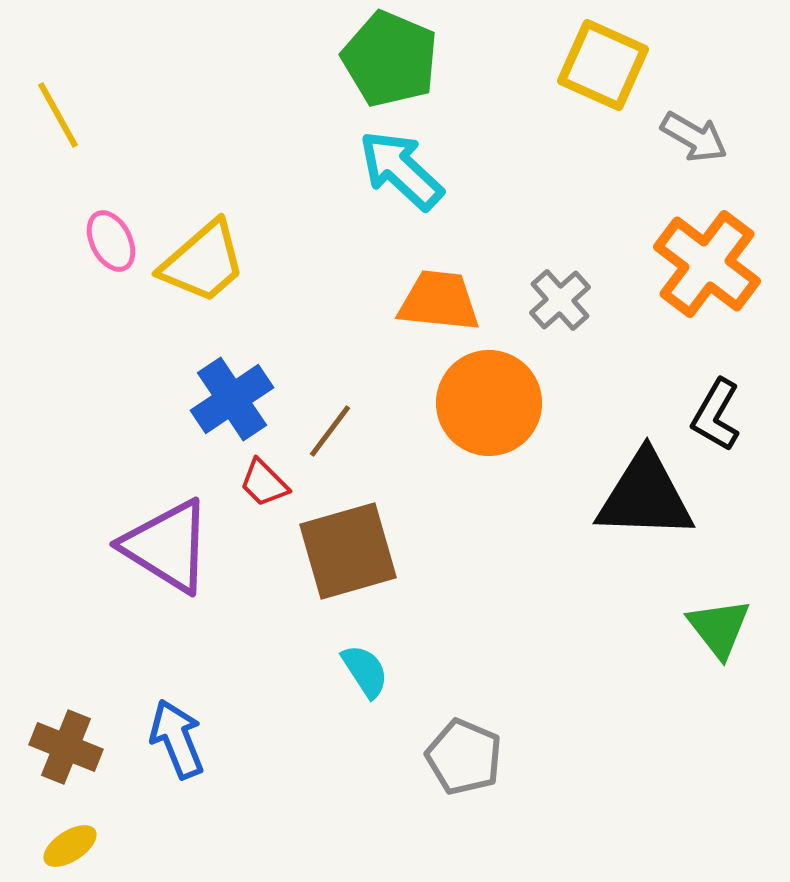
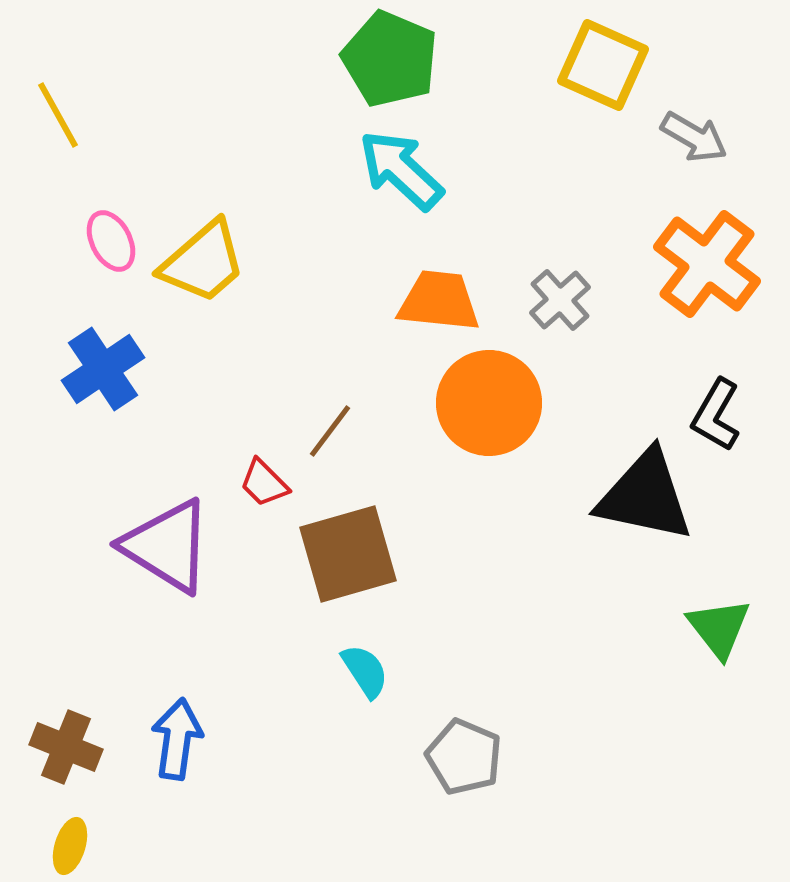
blue cross: moved 129 px left, 30 px up
black triangle: rotated 10 degrees clockwise
brown square: moved 3 px down
blue arrow: rotated 30 degrees clockwise
yellow ellipse: rotated 40 degrees counterclockwise
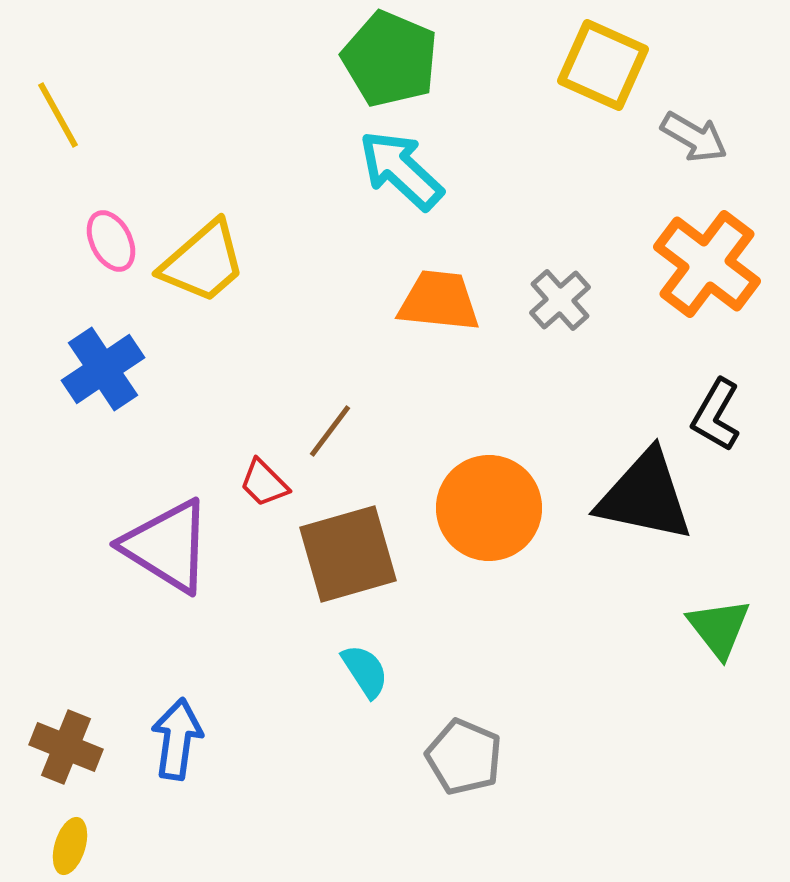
orange circle: moved 105 px down
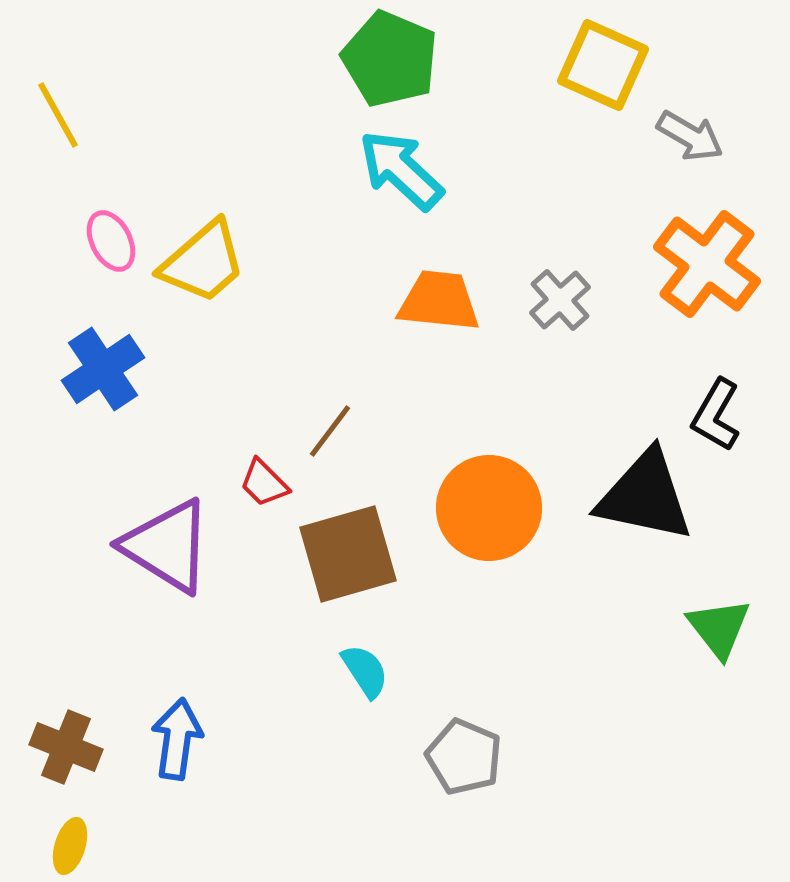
gray arrow: moved 4 px left, 1 px up
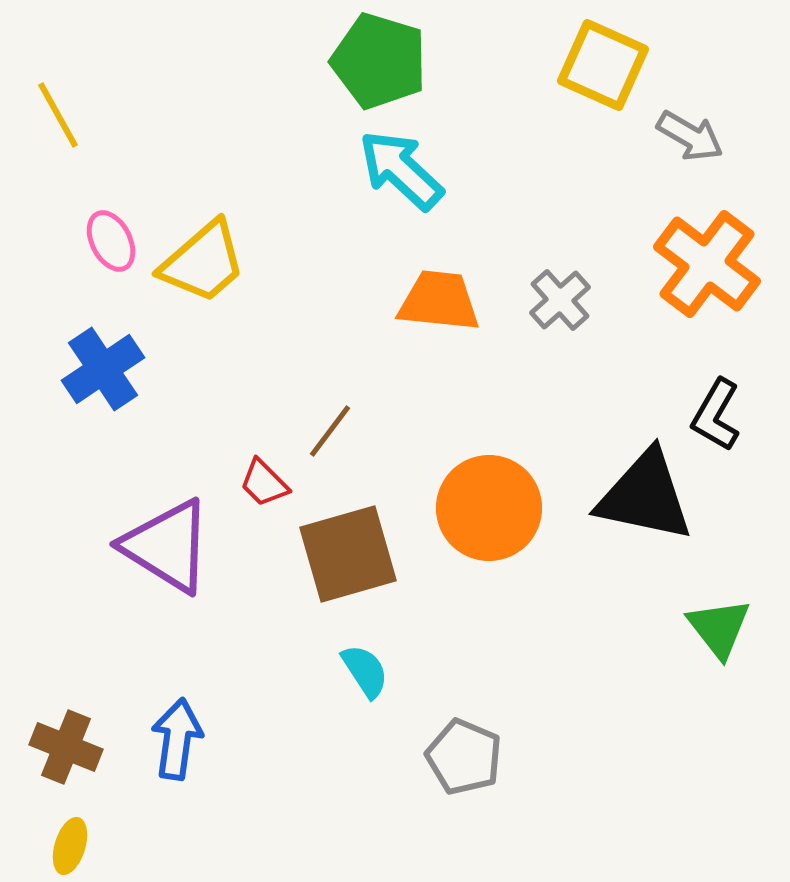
green pentagon: moved 11 px left, 2 px down; rotated 6 degrees counterclockwise
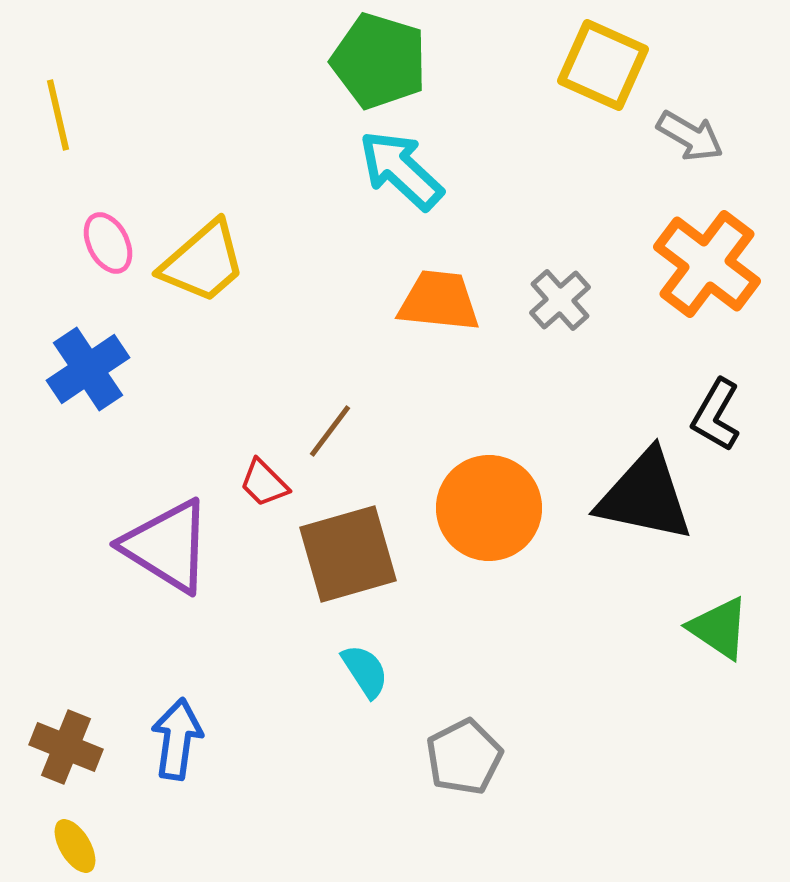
yellow line: rotated 16 degrees clockwise
pink ellipse: moved 3 px left, 2 px down
blue cross: moved 15 px left
green triangle: rotated 18 degrees counterclockwise
gray pentagon: rotated 22 degrees clockwise
yellow ellipse: moved 5 px right; rotated 48 degrees counterclockwise
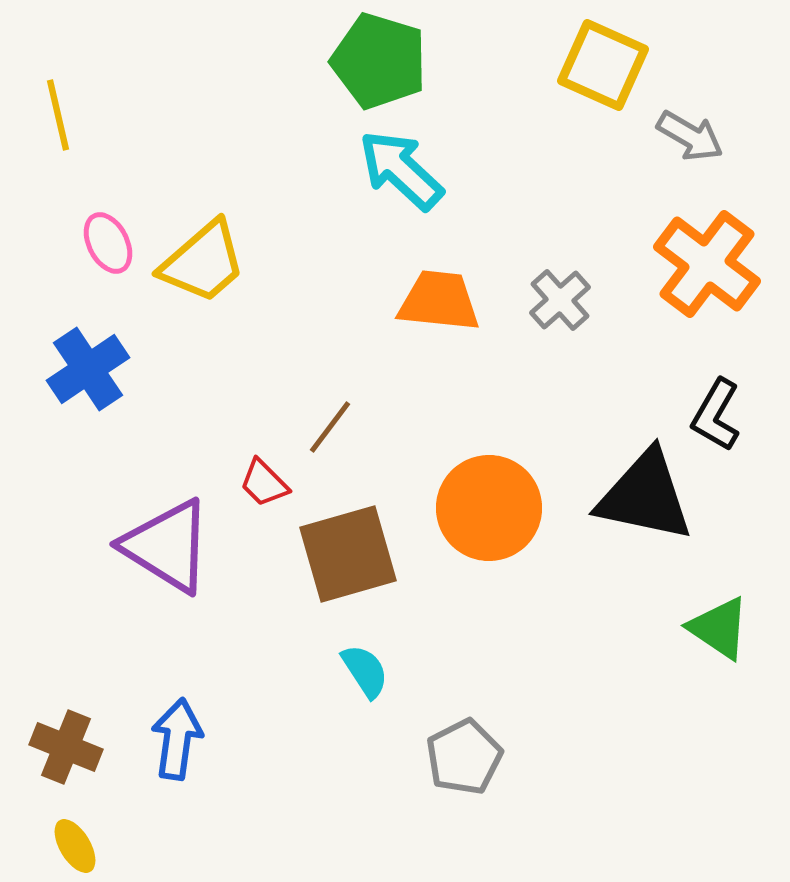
brown line: moved 4 px up
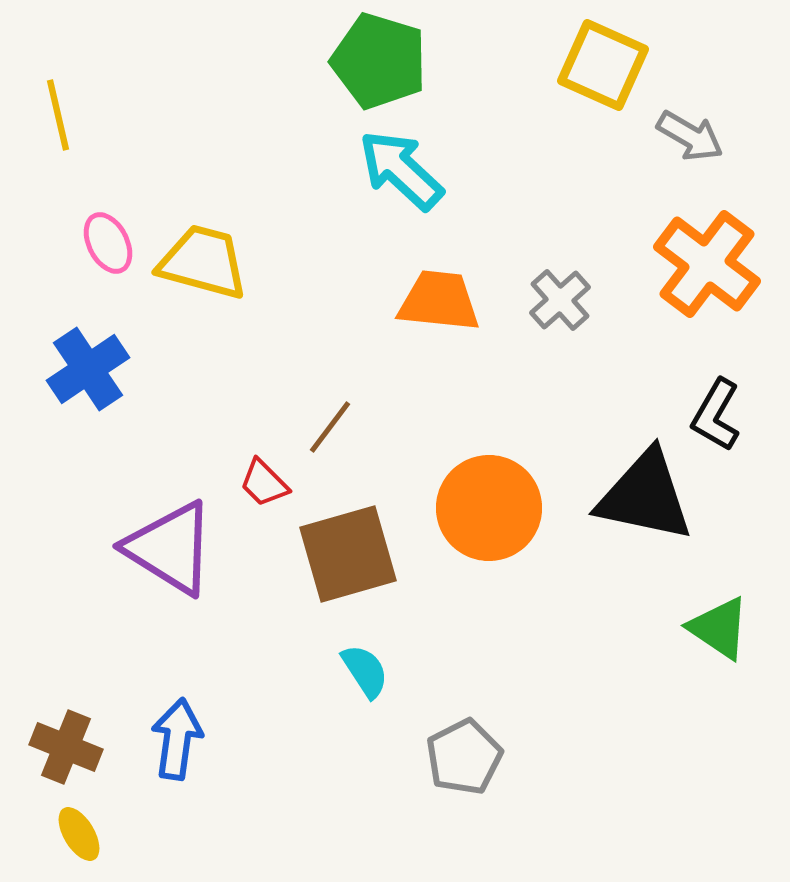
yellow trapezoid: rotated 124 degrees counterclockwise
purple triangle: moved 3 px right, 2 px down
yellow ellipse: moved 4 px right, 12 px up
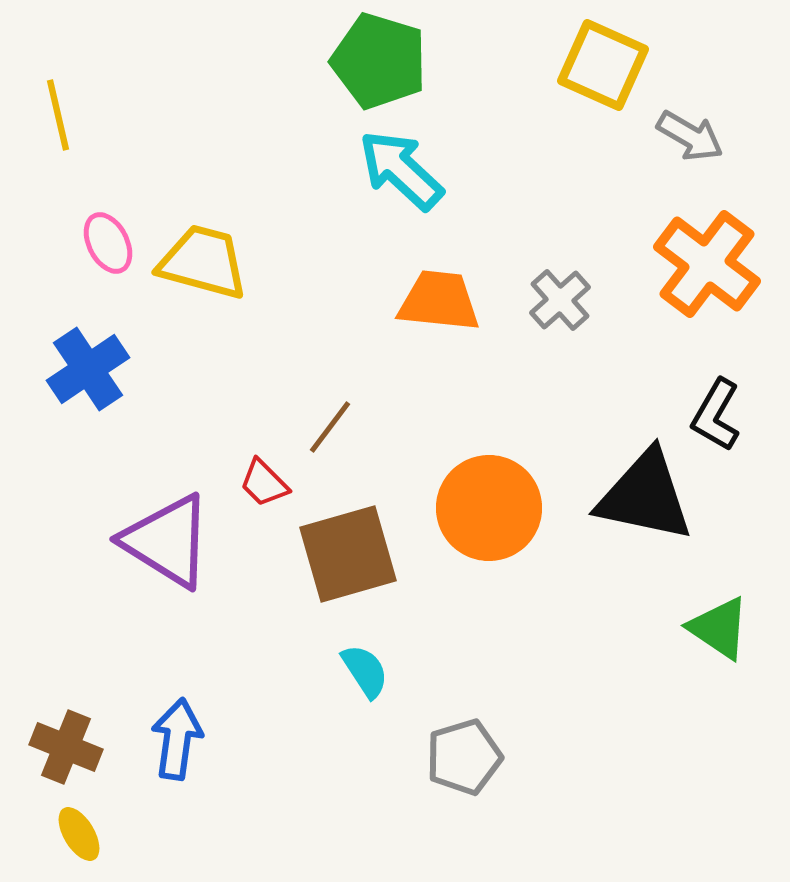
purple triangle: moved 3 px left, 7 px up
gray pentagon: rotated 10 degrees clockwise
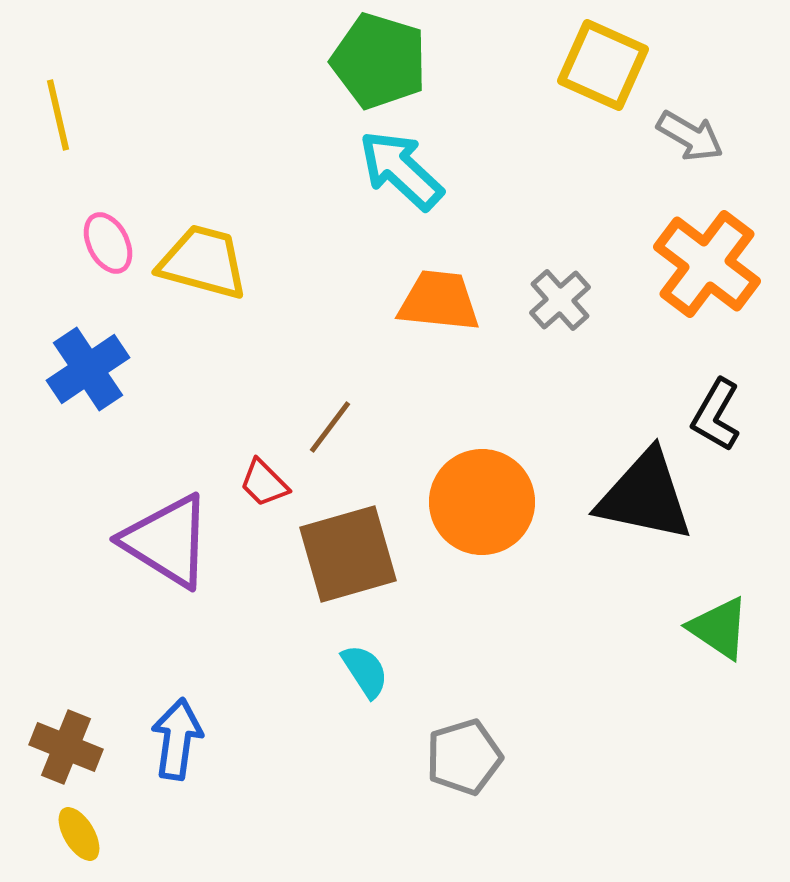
orange circle: moved 7 px left, 6 px up
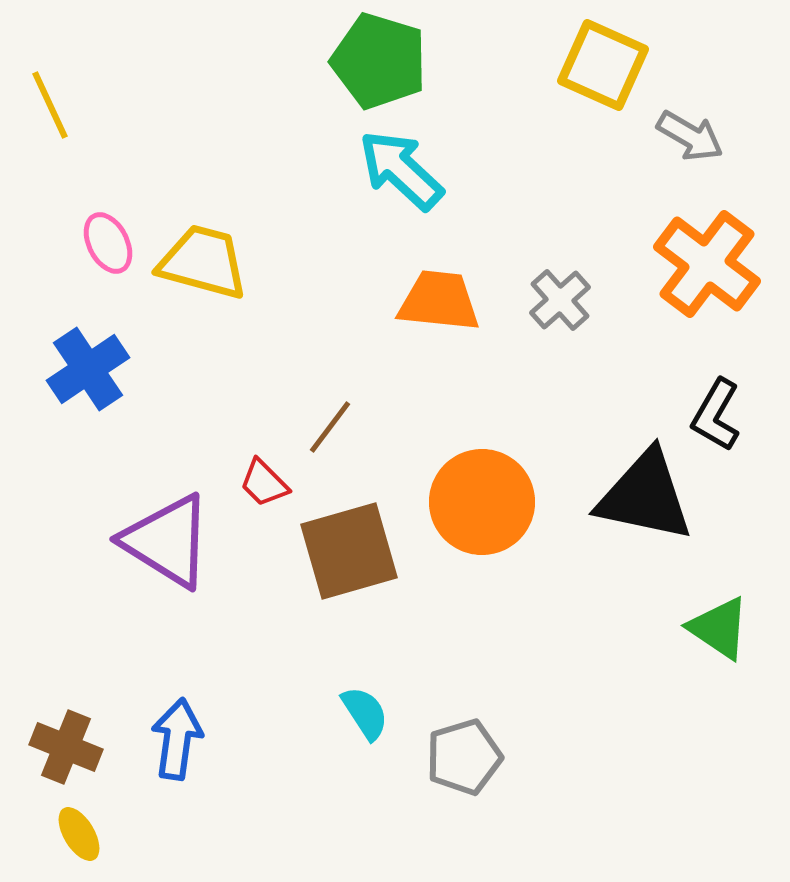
yellow line: moved 8 px left, 10 px up; rotated 12 degrees counterclockwise
brown square: moved 1 px right, 3 px up
cyan semicircle: moved 42 px down
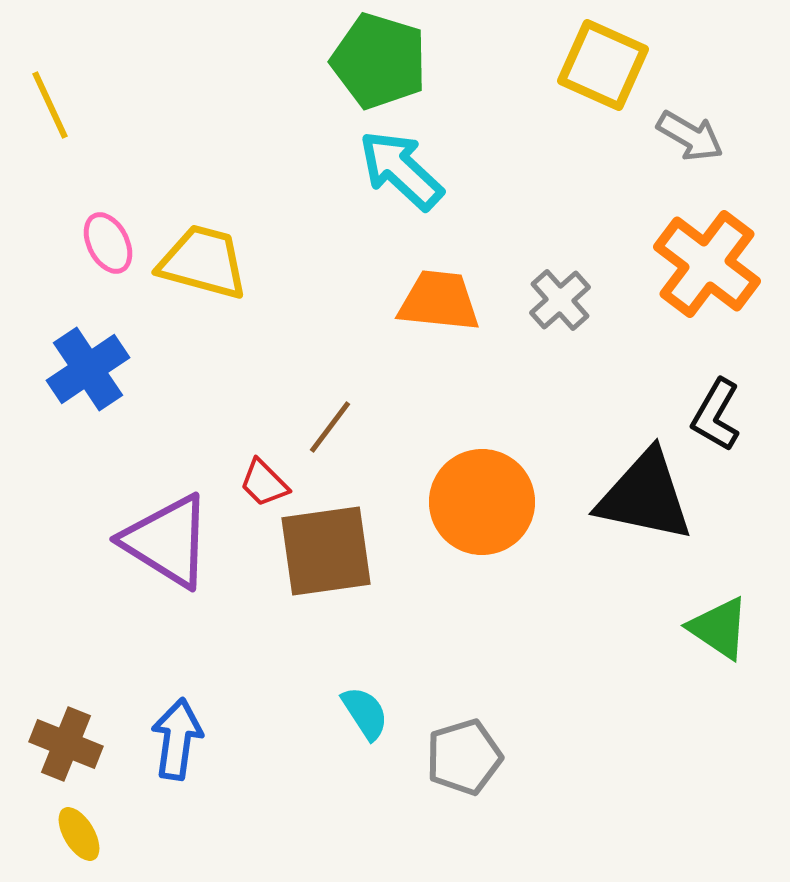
brown square: moved 23 px left; rotated 8 degrees clockwise
brown cross: moved 3 px up
